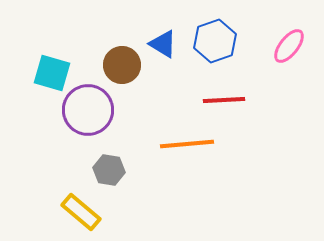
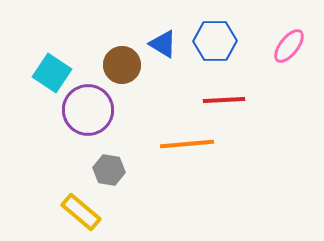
blue hexagon: rotated 18 degrees clockwise
cyan square: rotated 18 degrees clockwise
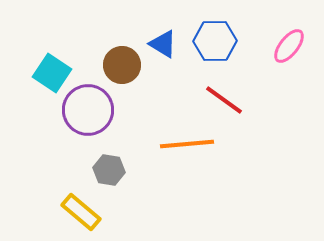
red line: rotated 39 degrees clockwise
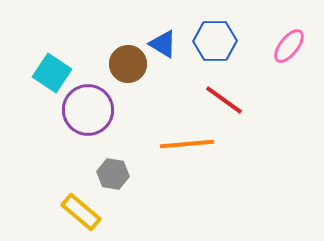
brown circle: moved 6 px right, 1 px up
gray hexagon: moved 4 px right, 4 px down
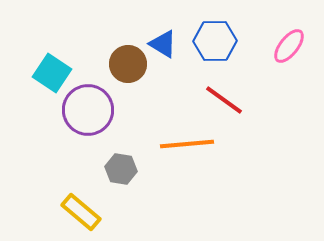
gray hexagon: moved 8 px right, 5 px up
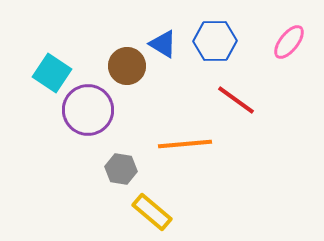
pink ellipse: moved 4 px up
brown circle: moved 1 px left, 2 px down
red line: moved 12 px right
orange line: moved 2 px left
yellow rectangle: moved 71 px right
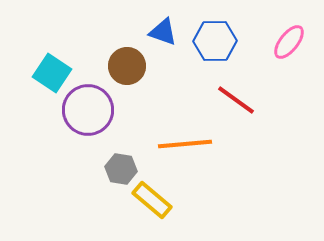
blue triangle: moved 12 px up; rotated 12 degrees counterclockwise
yellow rectangle: moved 12 px up
